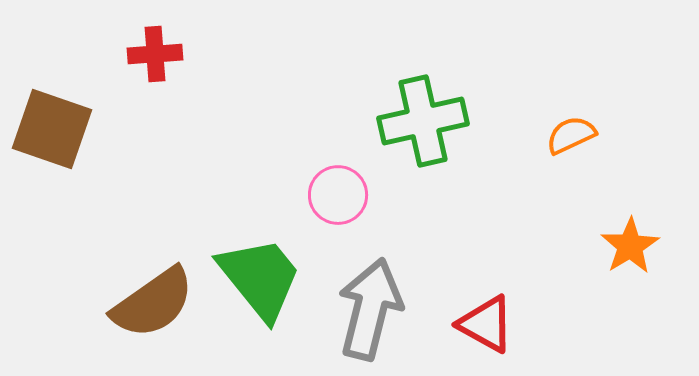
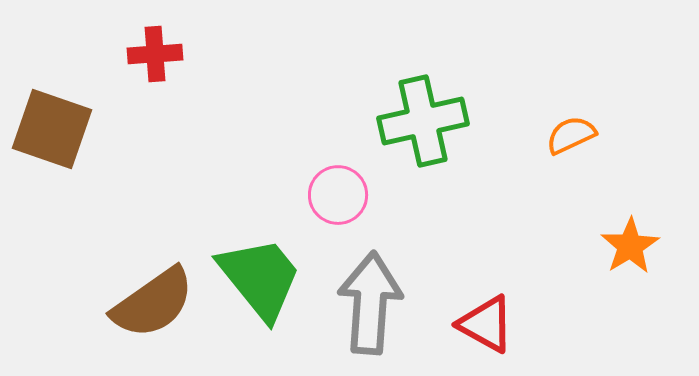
gray arrow: moved 6 px up; rotated 10 degrees counterclockwise
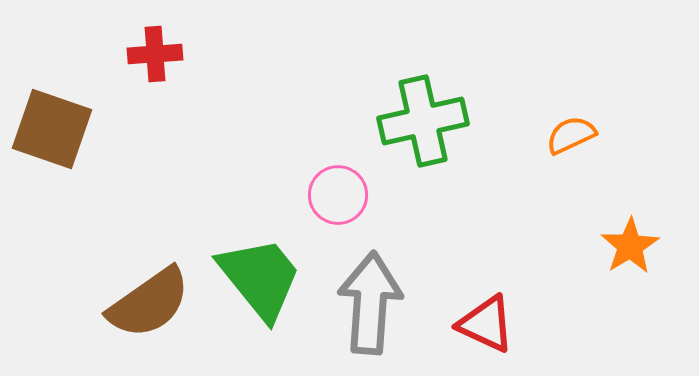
brown semicircle: moved 4 px left
red triangle: rotated 4 degrees counterclockwise
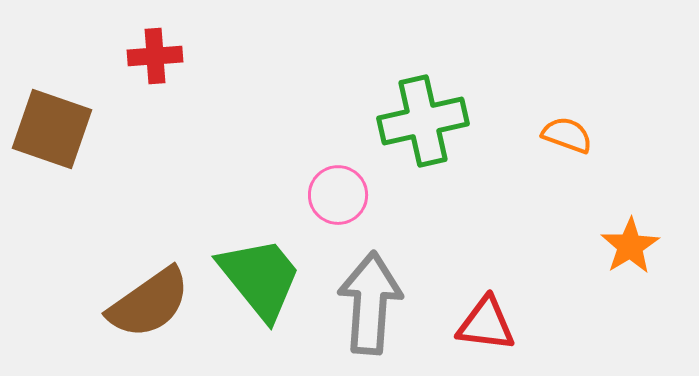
red cross: moved 2 px down
orange semicircle: moved 4 px left; rotated 45 degrees clockwise
red triangle: rotated 18 degrees counterclockwise
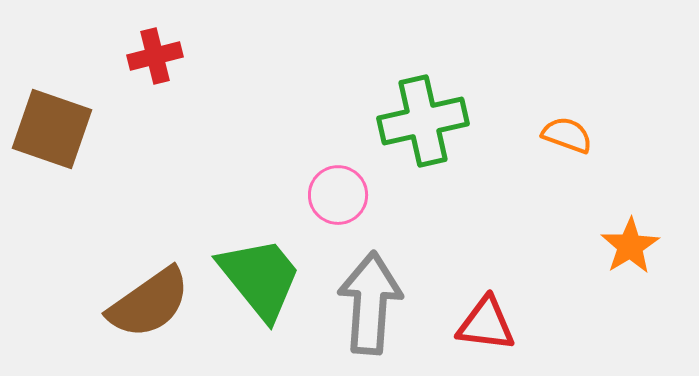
red cross: rotated 10 degrees counterclockwise
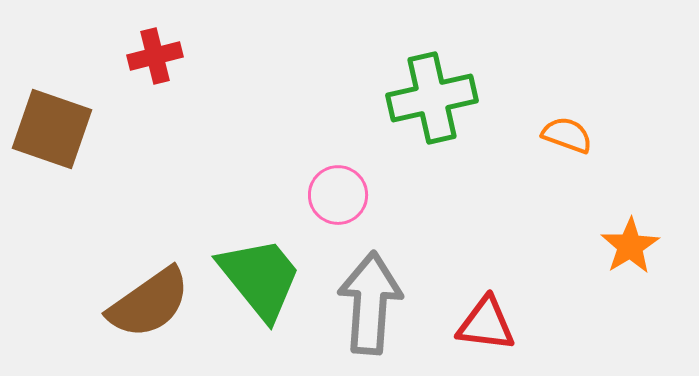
green cross: moved 9 px right, 23 px up
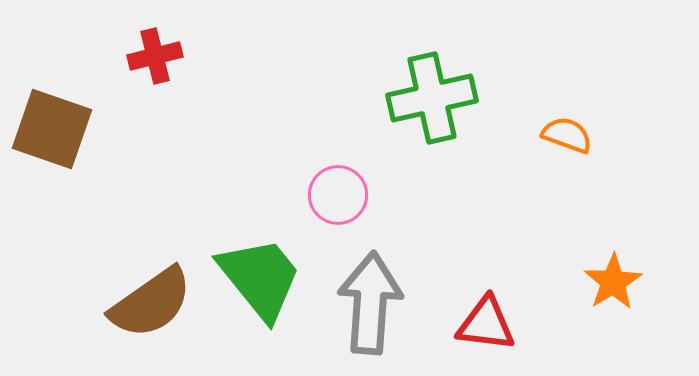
orange star: moved 17 px left, 36 px down
brown semicircle: moved 2 px right
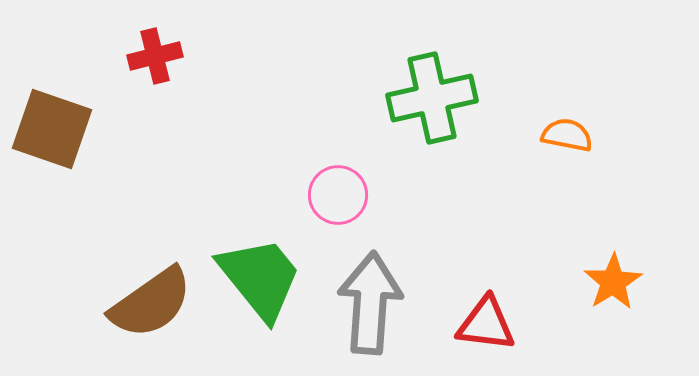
orange semicircle: rotated 9 degrees counterclockwise
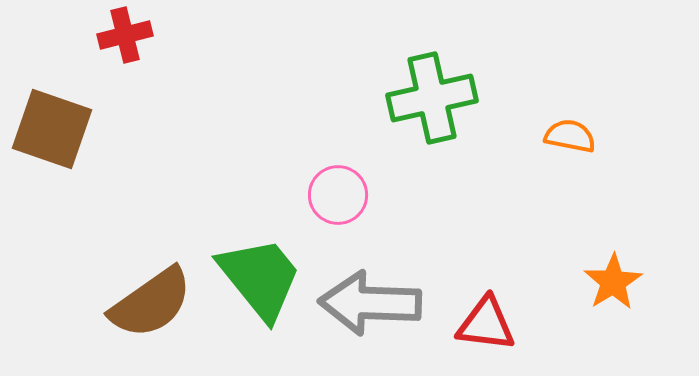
red cross: moved 30 px left, 21 px up
orange semicircle: moved 3 px right, 1 px down
gray arrow: rotated 92 degrees counterclockwise
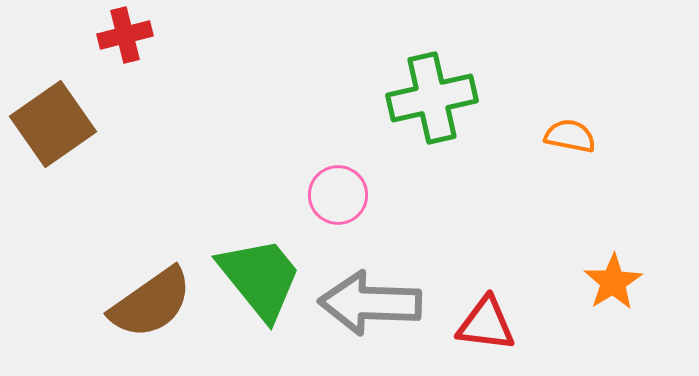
brown square: moved 1 px right, 5 px up; rotated 36 degrees clockwise
